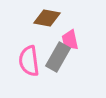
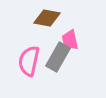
pink semicircle: rotated 20 degrees clockwise
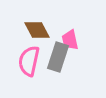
brown diamond: moved 10 px left, 12 px down; rotated 52 degrees clockwise
gray rectangle: rotated 12 degrees counterclockwise
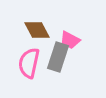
pink trapezoid: rotated 50 degrees counterclockwise
pink semicircle: moved 2 px down
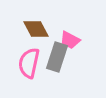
brown diamond: moved 1 px left, 1 px up
gray rectangle: moved 1 px left
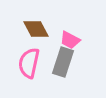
gray rectangle: moved 6 px right, 5 px down
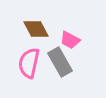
gray rectangle: moved 3 px left; rotated 48 degrees counterclockwise
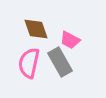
brown diamond: rotated 8 degrees clockwise
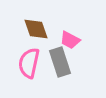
gray rectangle: rotated 12 degrees clockwise
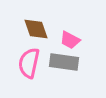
gray rectangle: moved 4 px right; rotated 64 degrees counterclockwise
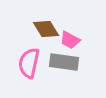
brown diamond: moved 10 px right; rotated 12 degrees counterclockwise
